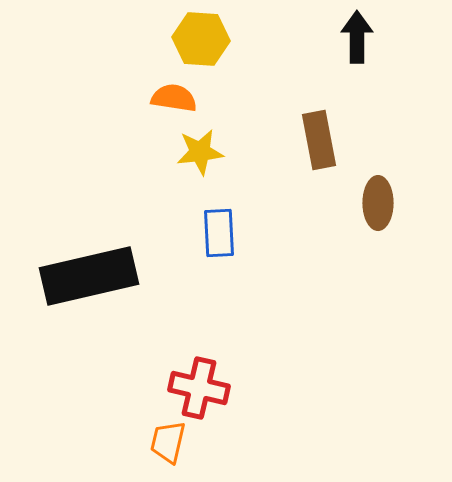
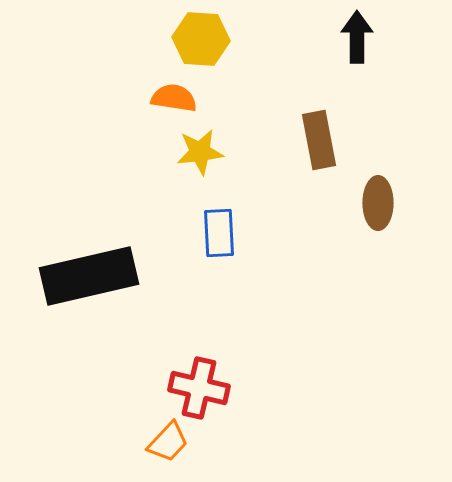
orange trapezoid: rotated 150 degrees counterclockwise
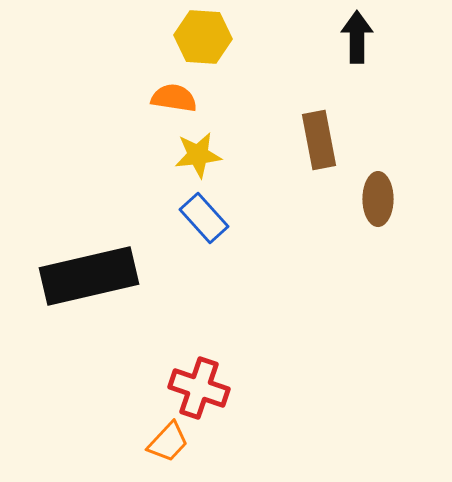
yellow hexagon: moved 2 px right, 2 px up
yellow star: moved 2 px left, 3 px down
brown ellipse: moved 4 px up
blue rectangle: moved 15 px left, 15 px up; rotated 39 degrees counterclockwise
red cross: rotated 6 degrees clockwise
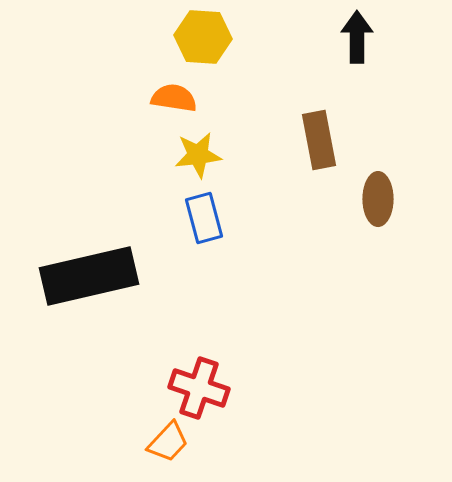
blue rectangle: rotated 27 degrees clockwise
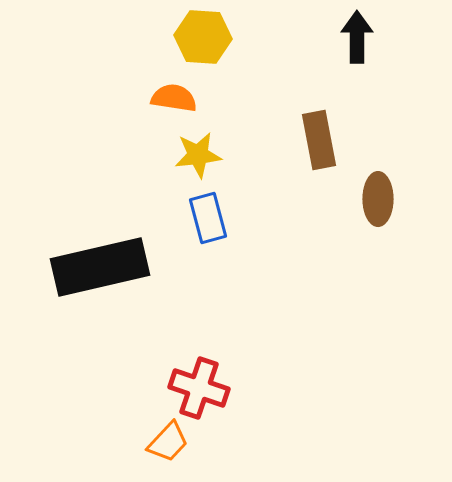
blue rectangle: moved 4 px right
black rectangle: moved 11 px right, 9 px up
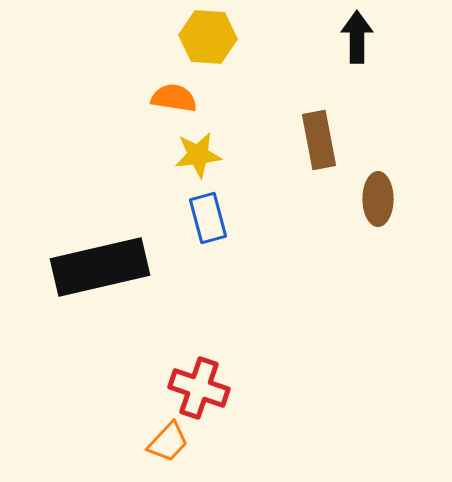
yellow hexagon: moved 5 px right
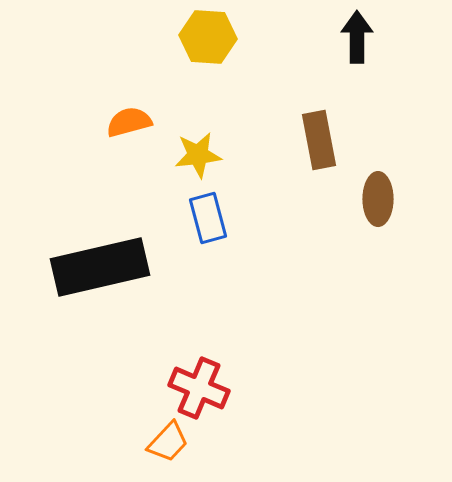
orange semicircle: moved 45 px left, 24 px down; rotated 24 degrees counterclockwise
red cross: rotated 4 degrees clockwise
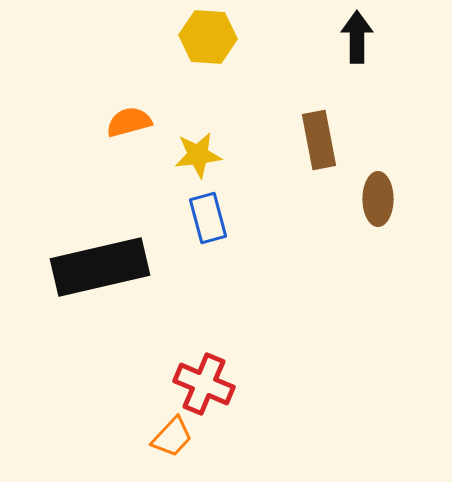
red cross: moved 5 px right, 4 px up
orange trapezoid: moved 4 px right, 5 px up
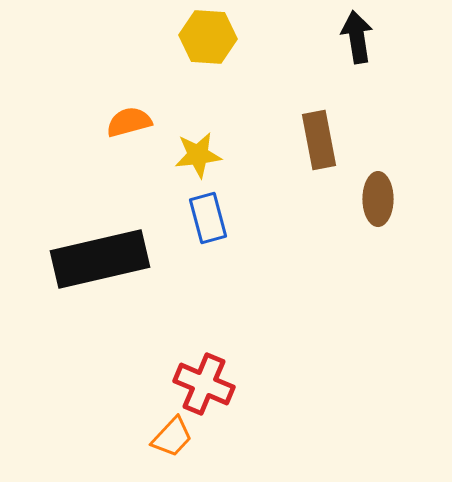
black arrow: rotated 9 degrees counterclockwise
black rectangle: moved 8 px up
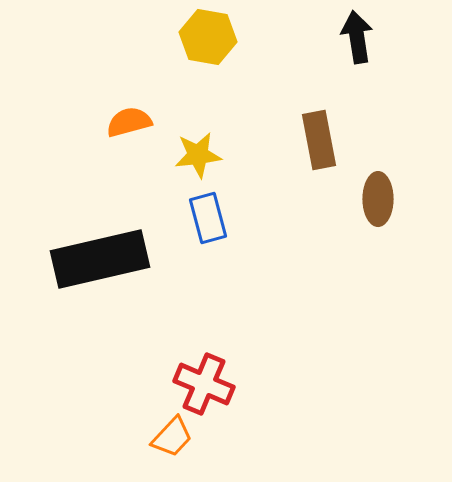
yellow hexagon: rotated 6 degrees clockwise
